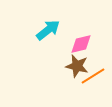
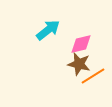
brown star: moved 2 px right, 2 px up
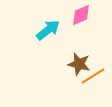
pink diamond: moved 29 px up; rotated 10 degrees counterclockwise
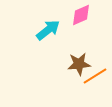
brown star: rotated 20 degrees counterclockwise
orange line: moved 2 px right
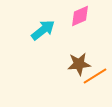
pink diamond: moved 1 px left, 1 px down
cyan arrow: moved 5 px left
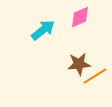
pink diamond: moved 1 px down
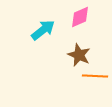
brown star: moved 9 px up; rotated 30 degrees clockwise
orange line: rotated 35 degrees clockwise
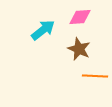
pink diamond: rotated 20 degrees clockwise
brown star: moved 6 px up
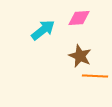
pink diamond: moved 1 px left, 1 px down
brown star: moved 1 px right, 7 px down
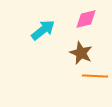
pink diamond: moved 7 px right, 1 px down; rotated 10 degrees counterclockwise
brown star: moved 1 px right, 3 px up
